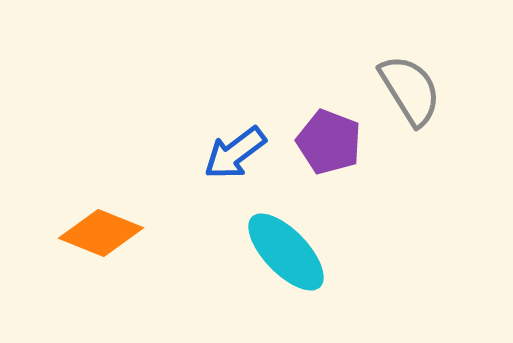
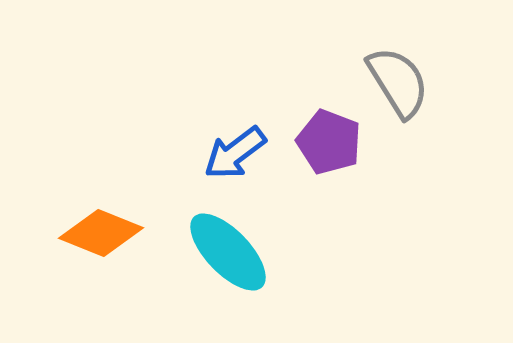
gray semicircle: moved 12 px left, 8 px up
cyan ellipse: moved 58 px left
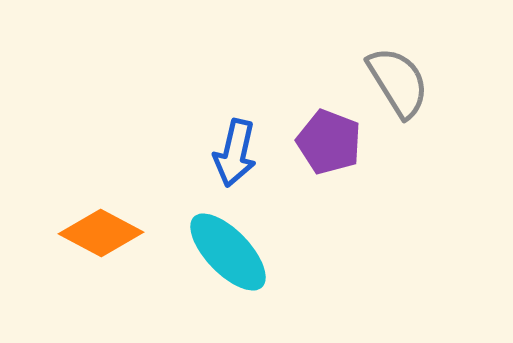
blue arrow: rotated 40 degrees counterclockwise
orange diamond: rotated 6 degrees clockwise
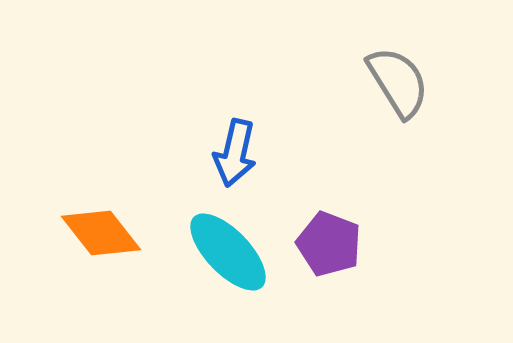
purple pentagon: moved 102 px down
orange diamond: rotated 24 degrees clockwise
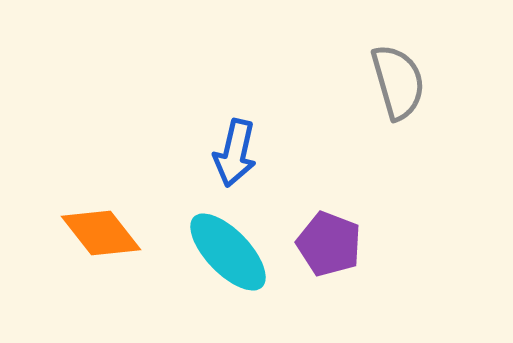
gray semicircle: rotated 16 degrees clockwise
